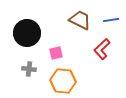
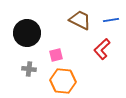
pink square: moved 2 px down
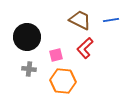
black circle: moved 4 px down
red L-shape: moved 17 px left, 1 px up
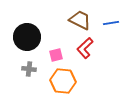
blue line: moved 3 px down
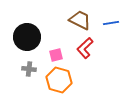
orange hexagon: moved 4 px left, 1 px up; rotated 10 degrees clockwise
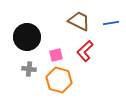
brown trapezoid: moved 1 px left, 1 px down
red L-shape: moved 3 px down
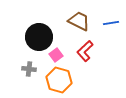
black circle: moved 12 px right
pink square: rotated 24 degrees counterclockwise
